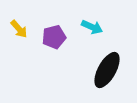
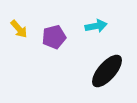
cyan arrow: moved 4 px right, 1 px up; rotated 35 degrees counterclockwise
black ellipse: moved 1 px down; rotated 12 degrees clockwise
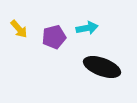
cyan arrow: moved 9 px left, 2 px down
black ellipse: moved 5 px left, 4 px up; rotated 69 degrees clockwise
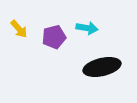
cyan arrow: rotated 20 degrees clockwise
black ellipse: rotated 33 degrees counterclockwise
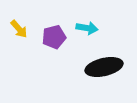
black ellipse: moved 2 px right
